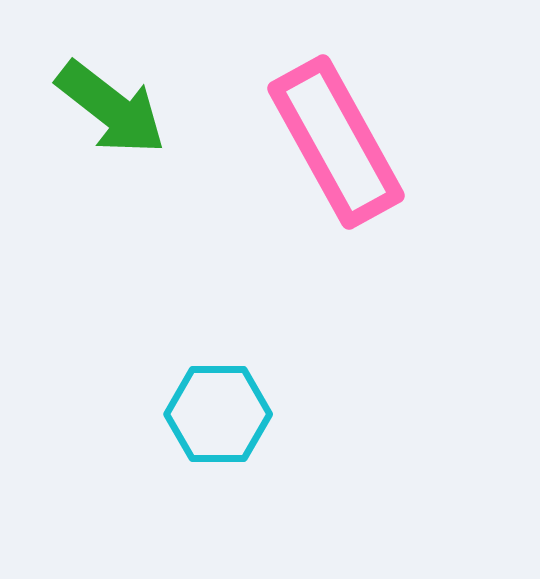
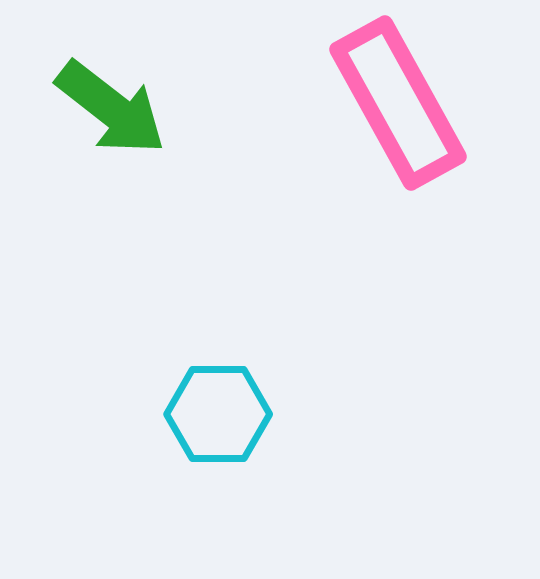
pink rectangle: moved 62 px right, 39 px up
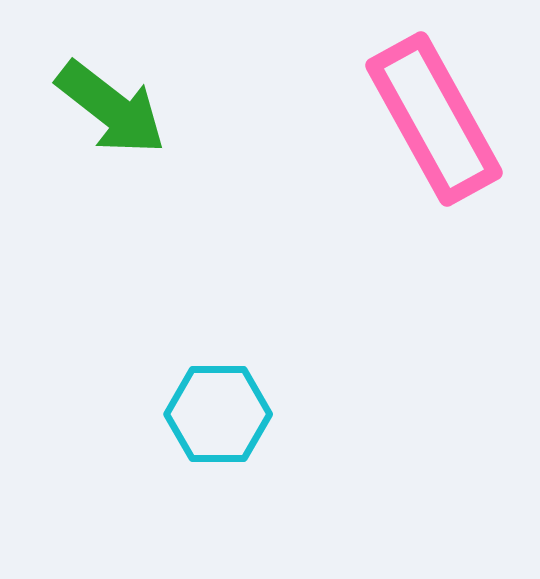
pink rectangle: moved 36 px right, 16 px down
